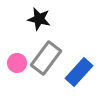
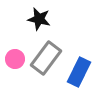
pink circle: moved 2 px left, 4 px up
blue rectangle: rotated 16 degrees counterclockwise
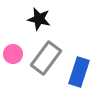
pink circle: moved 2 px left, 5 px up
blue rectangle: rotated 8 degrees counterclockwise
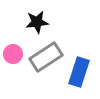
black star: moved 2 px left, 3 px down; rotated 20 degrees counterclockwise
gray rectangle: moved 1 px up; rotated 20 degrees clockwise
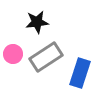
blue rectangle: moved 1 px right, 1 px down
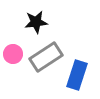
black star: moved 1 px left
blue rectangle: moved 3 px left, 2 px down
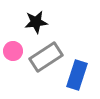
pink circle: moved 3 px up
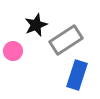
black star: moved 3 px down; rotated 15 degrees counterclockwise
gray rectangle: moved 20 px right, 17 px up
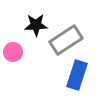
black star: rotated 20 degrees clockwise
pink circle: moved 1 px down
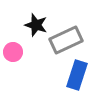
black star: rotated 20 degrees clockwise
gray rectangle: rotated 8 degrees clockwise
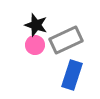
pink circle: moved 22 px right, 7 px up
blue rectangle: moved 5 px left
